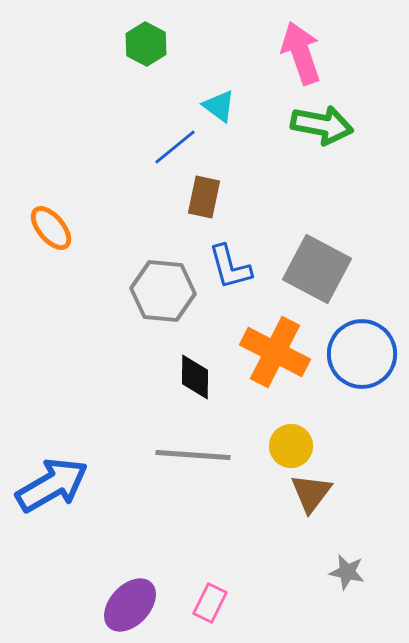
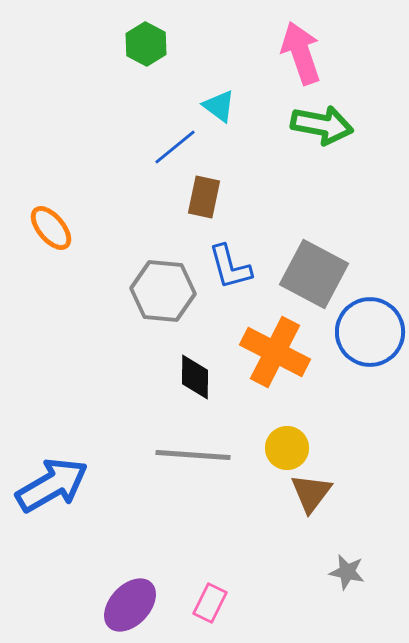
gray square: moved 3 px left, 5 px down
blue circle: moved 8 px right, 22 px up
yellow circle: moved 4 px left, 2 px down
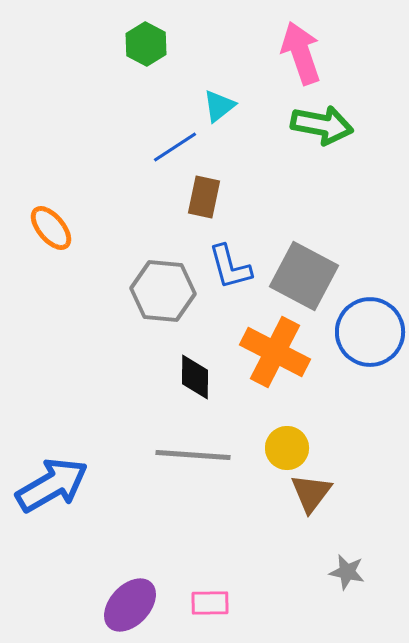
cyan triangle: rotated 45 degrees clockwise
blue line: rotated 6 degrees clockwise
gray square: moved 10 px left, 2 px down
pink rectangle: rotated 63 degrees clockwise
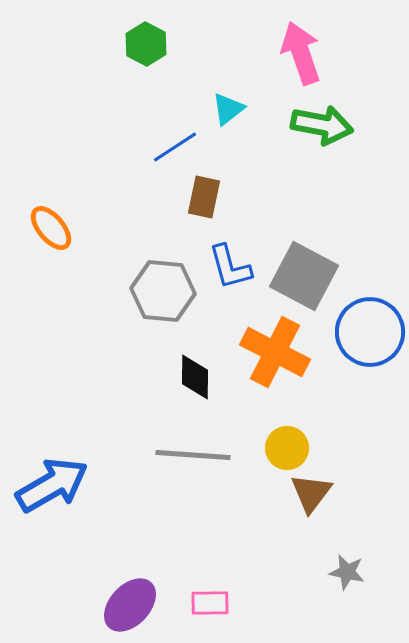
cyan triangle: moved 9 px right, 3 px down
